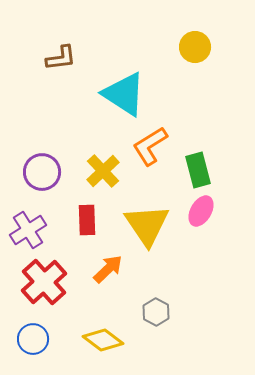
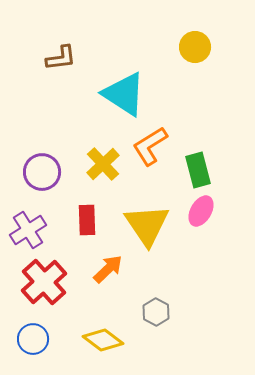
yellow cross: moved 7 px up
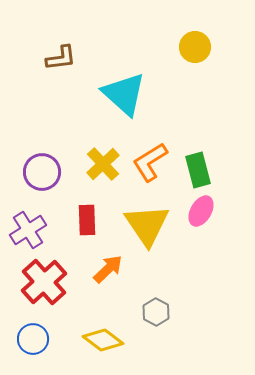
cyan triangle: rotated 9 degrees clockwise
orange L-shape: moved 16 px down
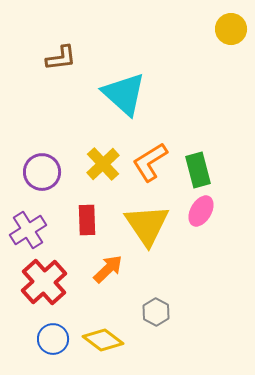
yellow circle: moved 36 px right, 18 px up
blue circle: moved 20 px right
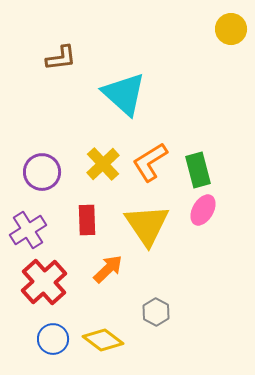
pink ellipse: moved 2 px right, 1 px up
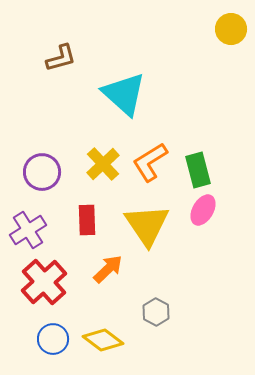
brown L-shape: rotated 8 degrees counterclockwise
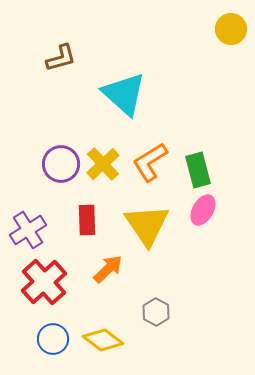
purple circle: moved 19 px right, 8 px up
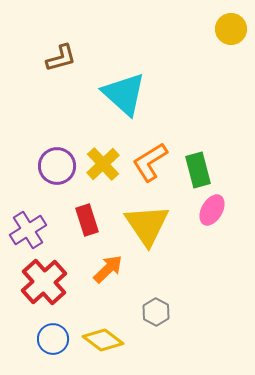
purple circle: moved 4 px left, 2 px down
pink ellipse: moved 9 px right
red rectangle: rotated 16 degrees counterclockwise
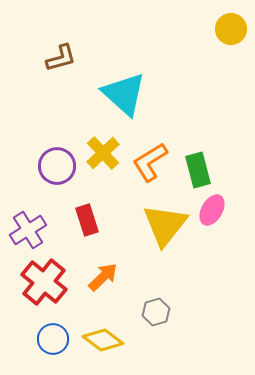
yellow cross: moved 11 px up
yellow triangle: moved 18 px right; rotated 12 degrees clockwise
orange arrow: moved 5 px left, 8 px down
red cross: rotated 9 degrees counterclockwise
gray hexagon: rotated 16 degrees clockwise
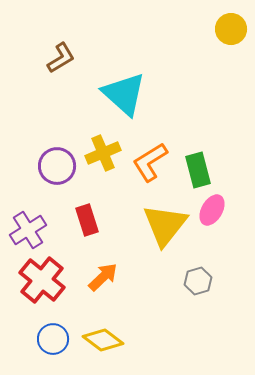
brown L-shape: rotated 16 degrees counterclockwise
yellow cross: rotated 20 degrees clockwise
red cross: moved 2 px left, 2 px up
gray hexagon: moved 42 px right, 31 px up
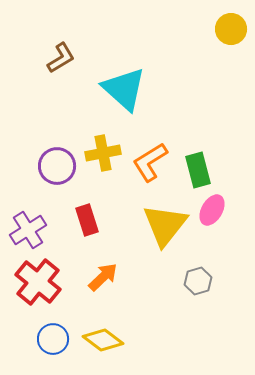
cyan triangle: moved 5 px up
yellow cross: rotated 12 degrees clockwise
red cross: moved 4 px left, 2 px down
